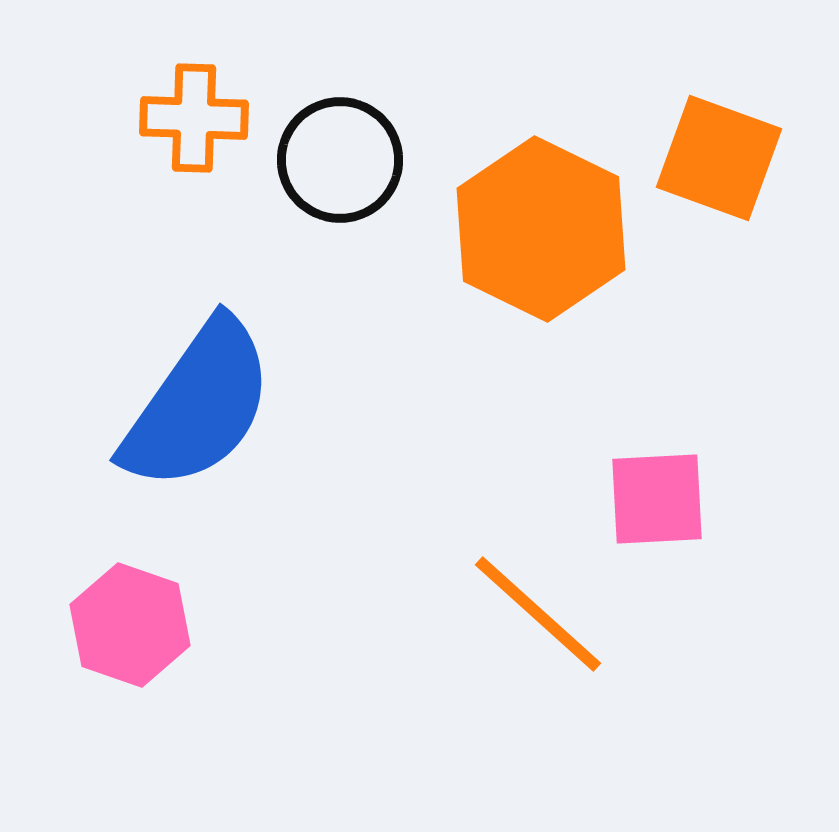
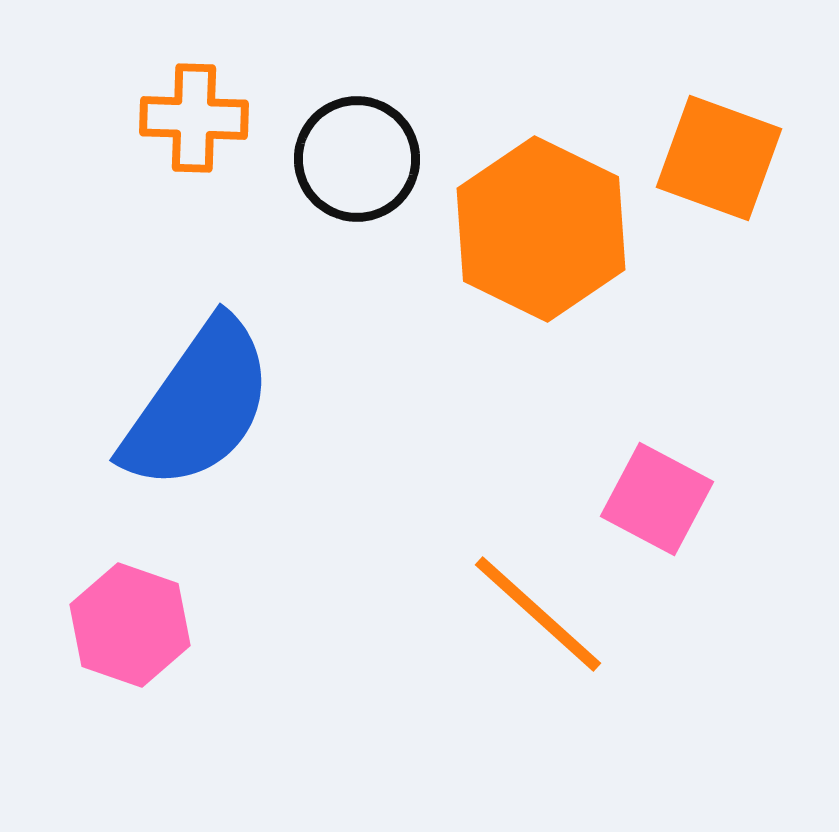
black circle: moved 17 px right, 1 px up
pink square: rotated 31 degrees clockwise
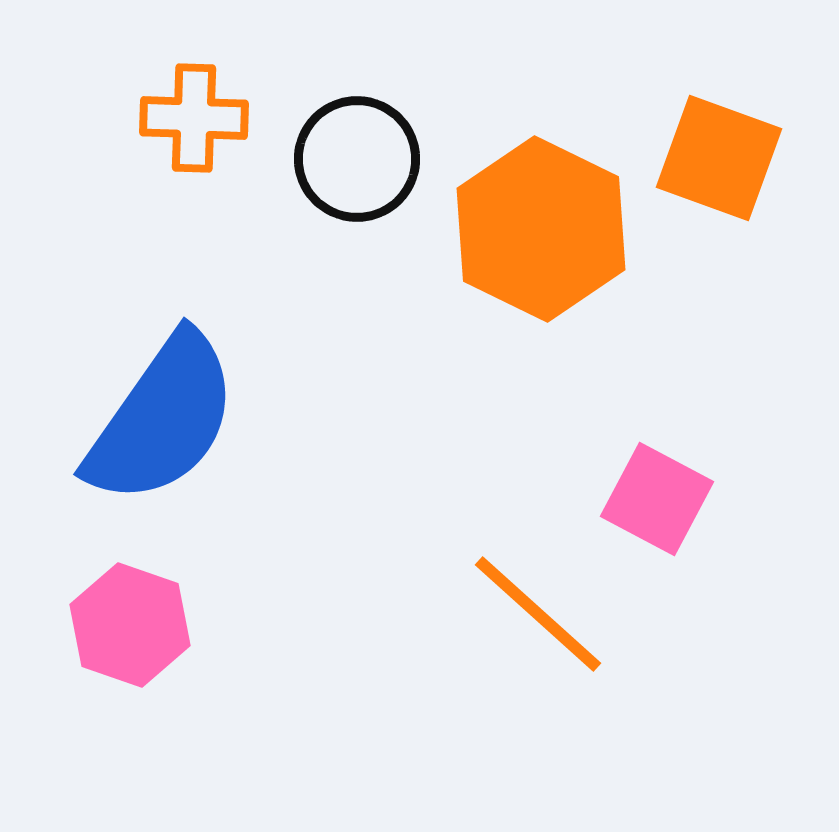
blue semicircle: moved 36 px left, 14 px down
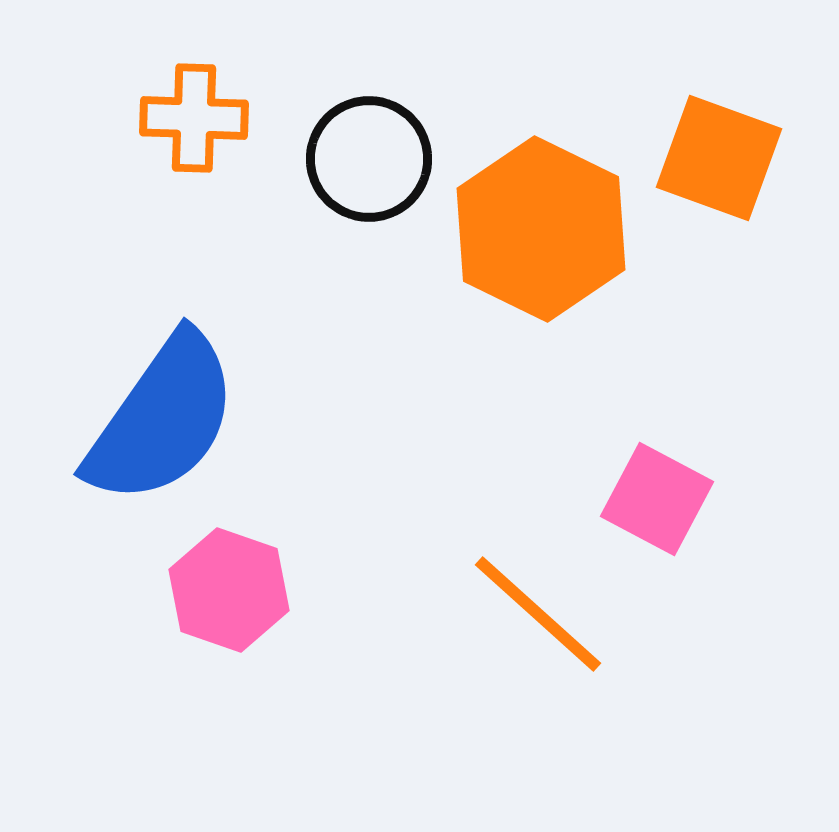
black circle: moved 12 px right
pink hexagon: moved 99 px right, 35 px up
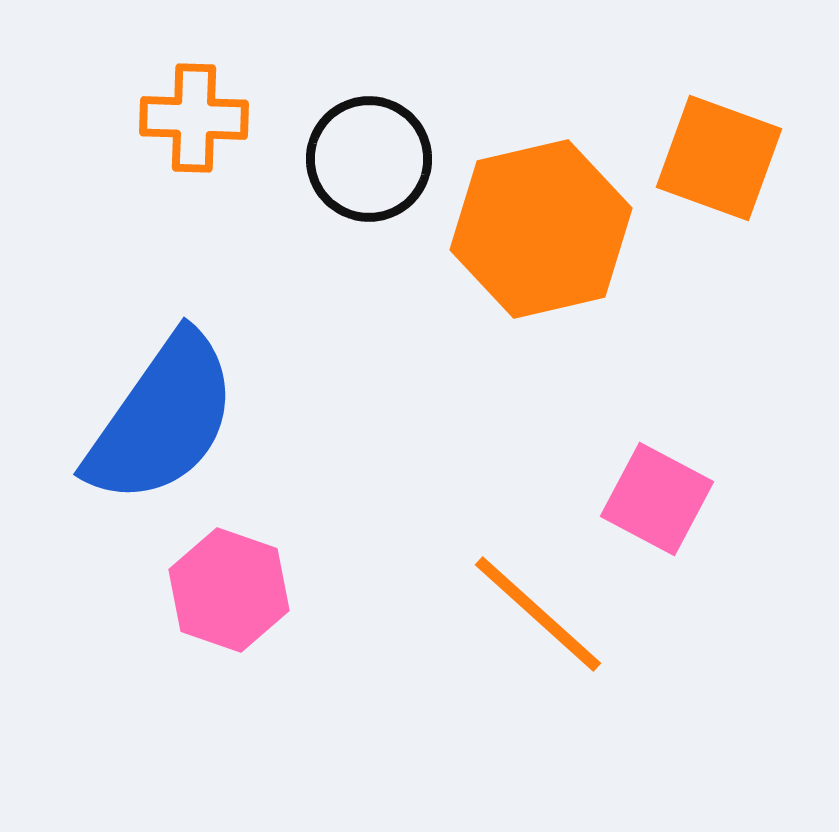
orange hexagon: rotated 21 degrees clockwise
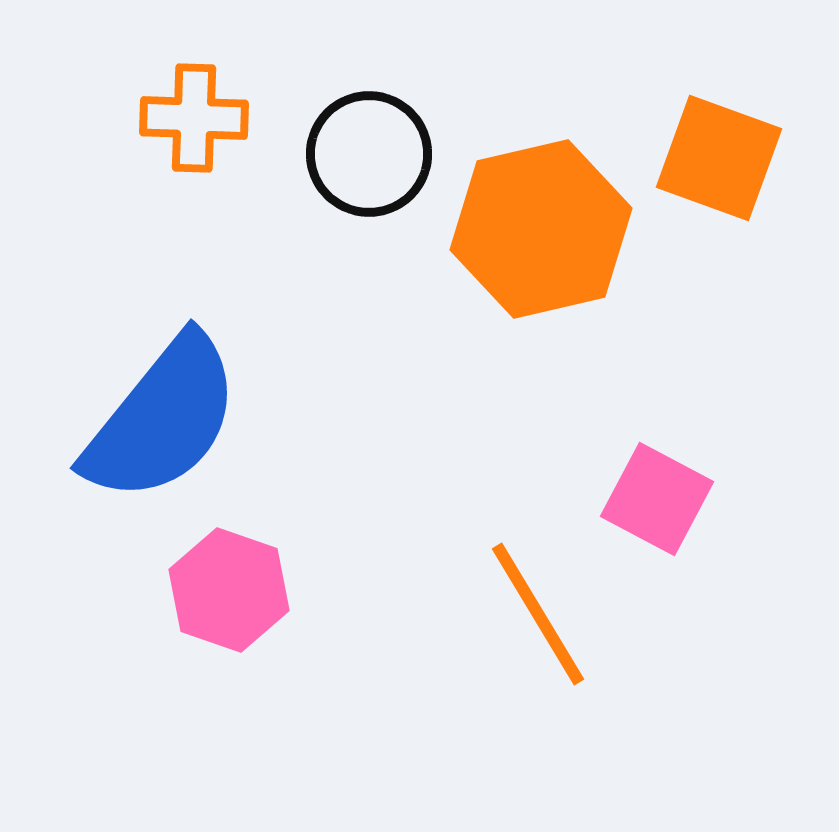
black circle: moved 5 px up
blue semicircle: rotated 4 degrees clockwise
orange line: rotated 17 degrees clockwise
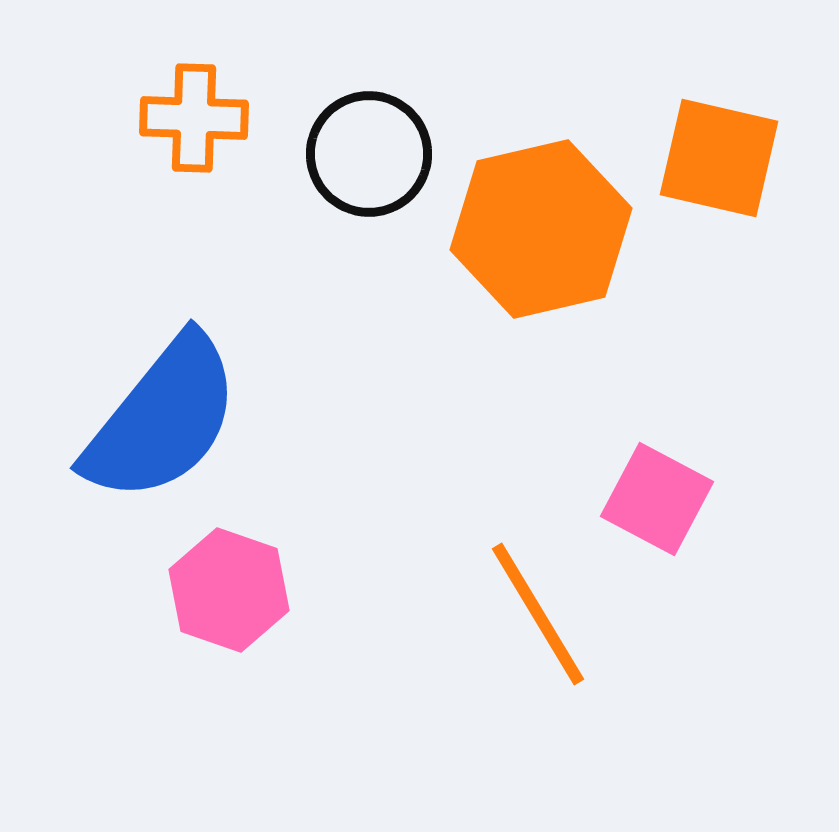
orange square: rotated 7 degrees counterclockwise
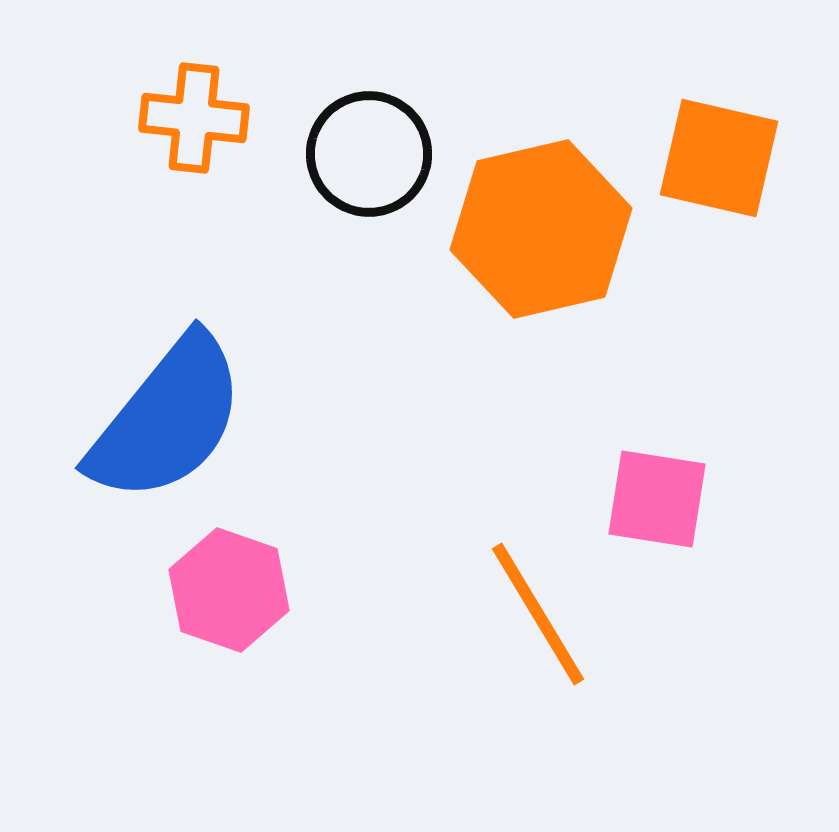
orange cross: rotated 4 degrees clockwise
blue semicircle: moved 5 px right
pink square: rotated 19 degrees counterclockwise
